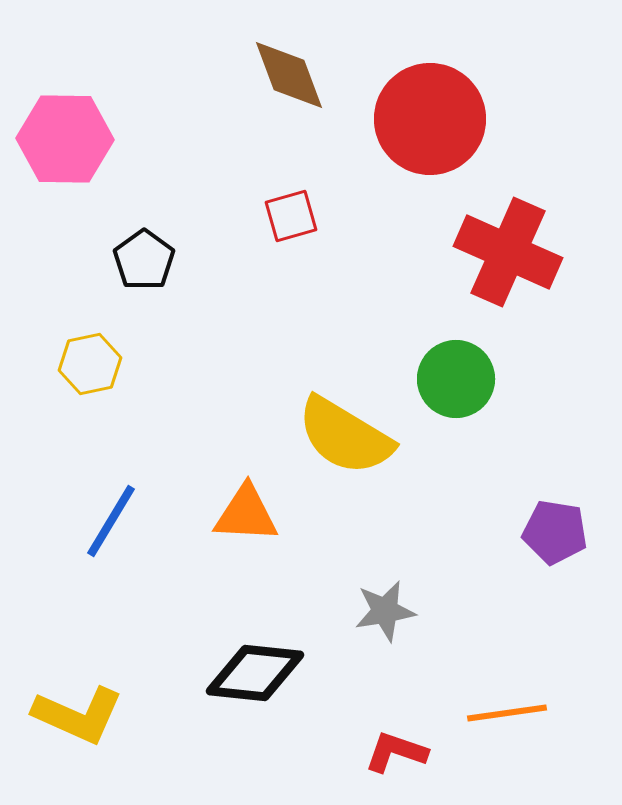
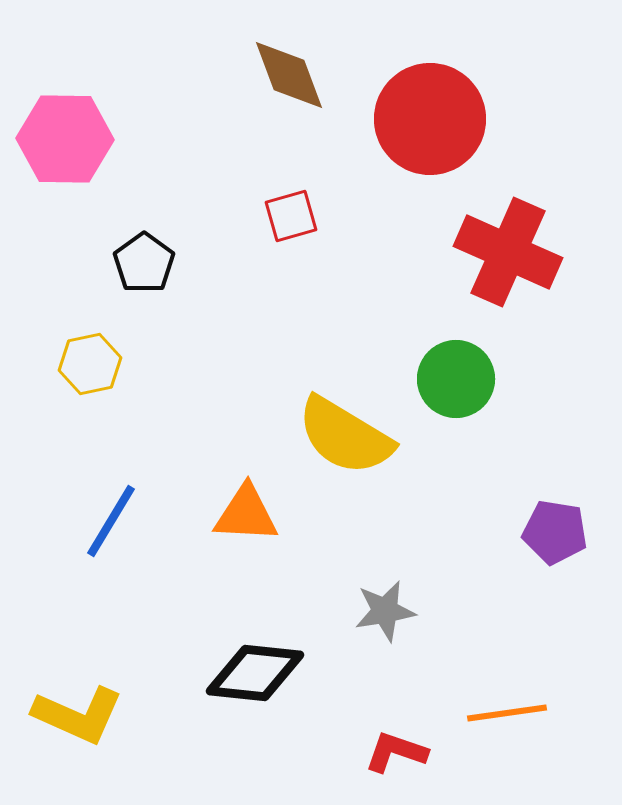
black pentagon: moved 3 px down
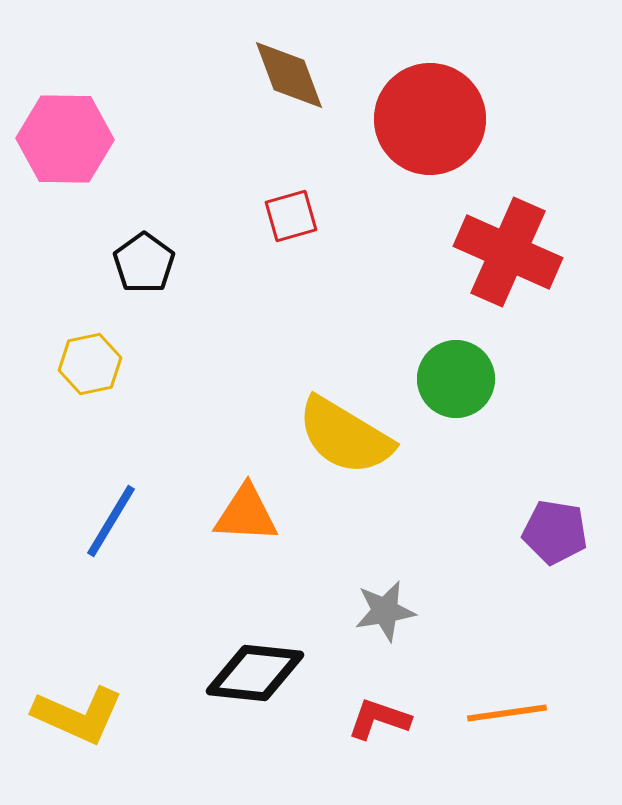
red L-shape: moved 17 px left, 33 px up
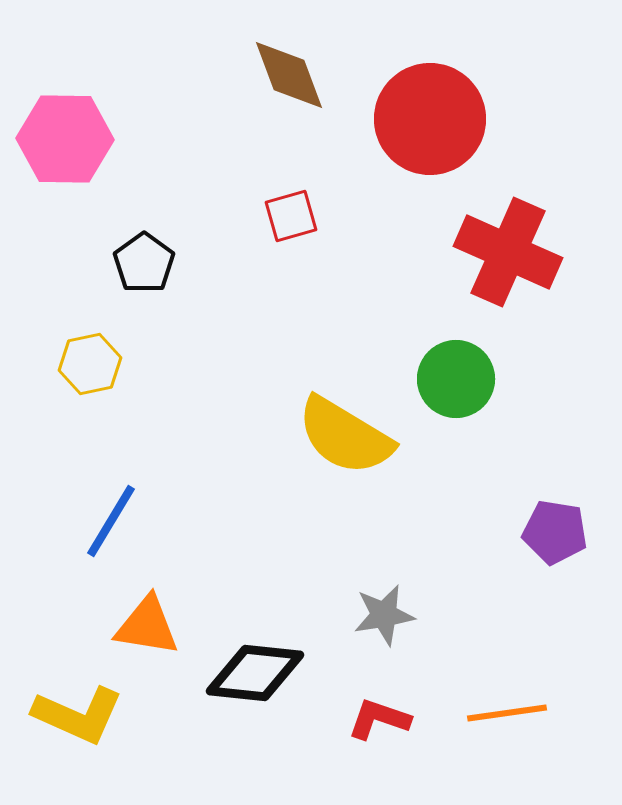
orange triangle: moved 99 px left, 112 px down; rotated 6 degrees clockwise
gray star: moved 1 px left, 4 px down
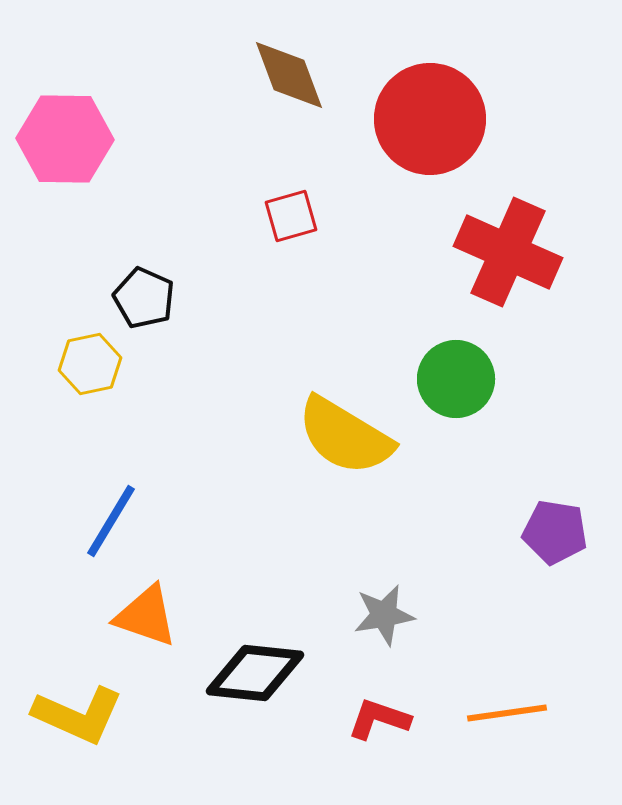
black pentagon: moved 35 px down; rotated 12 degrees counterclockwise
orange triangle: moved 1 px left, 10 px up; rotated 10 degrees clockwise
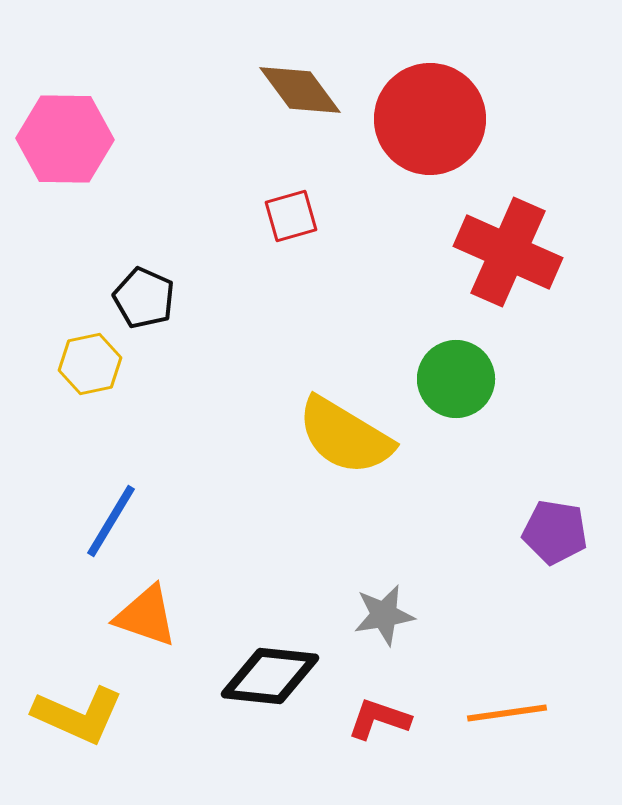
brown diamond: moved 11 px right, 15 px down; rotated 16 degrees counterclockwise
black diamond: moved 15 px right, 3 px down
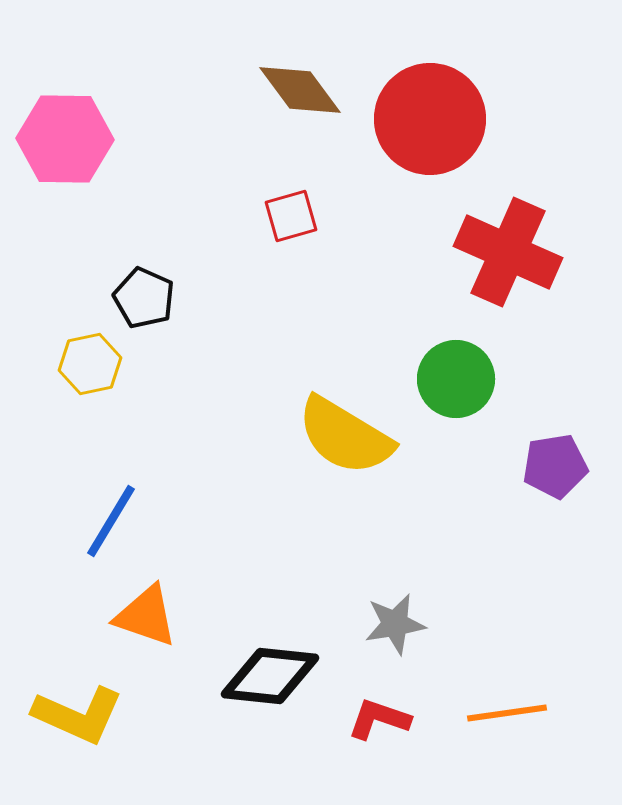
purple pentagon: moved 66 px up; rotated 18 degrees counterclockwise
gray star: moved 11 px right, 9 px down
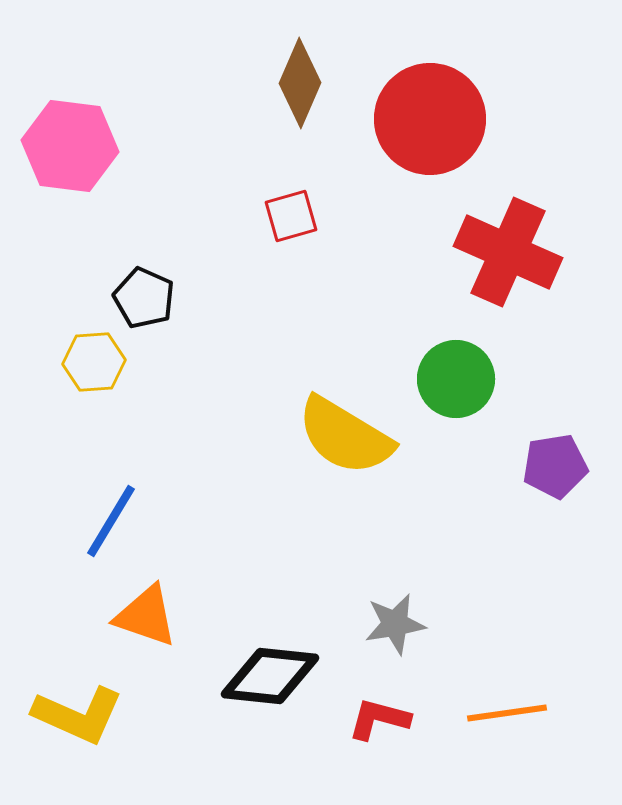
brown diamond: moved 7 px up; rotated 60 degrees clockwise
pink hexagon: moved 5 px right, 7 px down; rotated 6 degrees clockwise
yellow hexagon: moved 4 px right, 2 px up; rotated 8 degrees clockwise
red L-shape: rotated 4 degrees counterclockwise
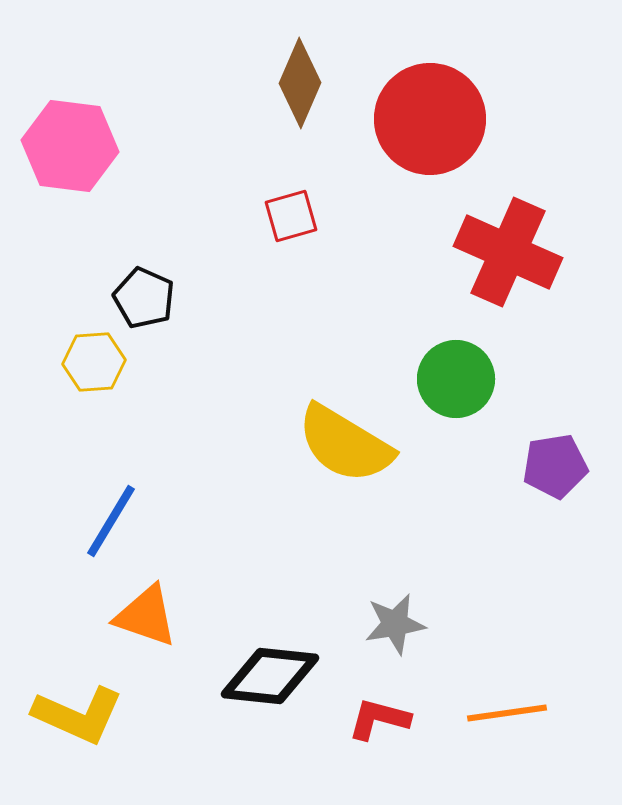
yellow semicircle: moved 8 px down
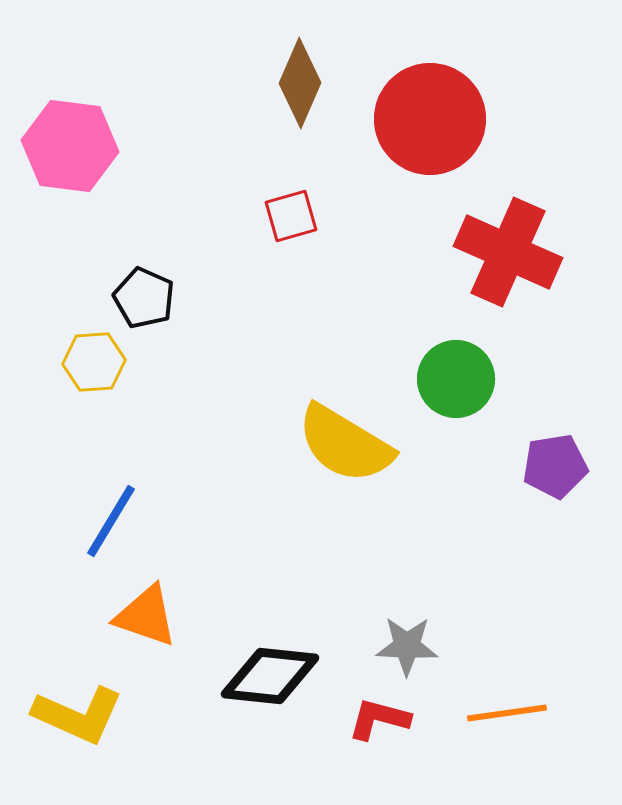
gray star: moved 12 px right, 22 px down; rotated 12 degrees clockwise
